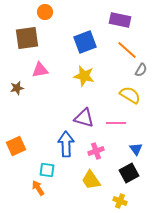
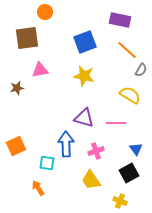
cyan square: moved 7 px up
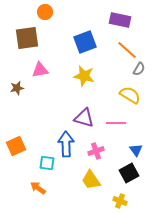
gray semicircle: moved 2 px left, 1 px up
blue triangle: moved 1 px down
orange arrow: rotated 21 degrees counterclockwise
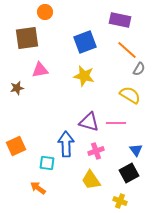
purple triangle: moved 5 px right, 4 px down
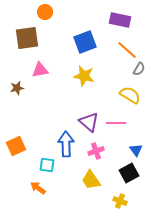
purple triangle: rotated 25 degrees clockwise
cyan square: moved 2 px down
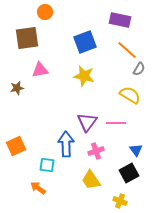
purple triangle: moved 2 px left; rotated 25 degrees clockwise
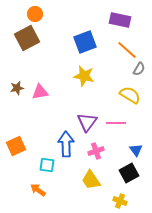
orange circle: moved 10 px left, 2 px down
brown square: rotated 20 degrees counterclockwise
pink triangle: moved 22 px down
orange arrow: moved 2 px down
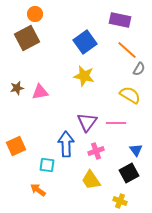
blue square: rotated 15 degrees counterclockwise
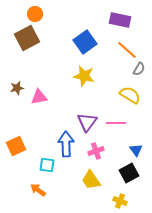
pink triangle: moved 1 px left, 5 px down
